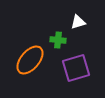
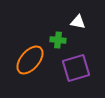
white triangle: rotated 28 degrees clockwise
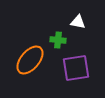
purple square: rotated 8 degrees clockwise
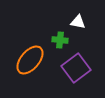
green cross: moved 2 px right
purple square: rotated 28 degrees counterclockwise
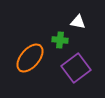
orange ellipse: moved 2 px up
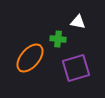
green cross: moved 2 px left, 1 px up
purple square: rotated 20 degrees clockwise
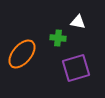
green cross: moved 1 px up
orange ellipse: moved 8 px left, 4 px up
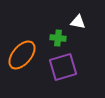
orange ellipse: moved 1 px down
purple square: moved 13 px left, 1 px up
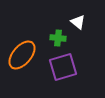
white triangle: rotated 28 degrees clockwise
